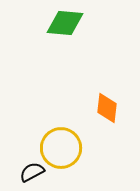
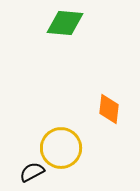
orange diamond: moved 2 px right, 1 px down
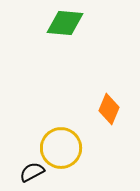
orange diamond: rotated 16 degrees clockwise
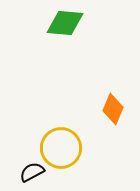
orange diamond: moved 4 px right
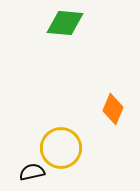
black semicircle: rotated 15 degrees clockwise
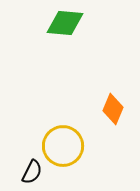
yellow circle: moved 2 px right, 2 px up
black semicircle: rotated 130 degrees clockwise
